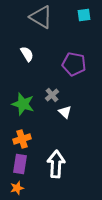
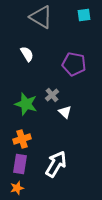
green star: moved 3 px right
white arrow: rotated 28 degrees clockwise
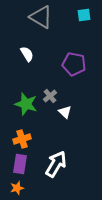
gray cross: moved 2 px left, 1 px down
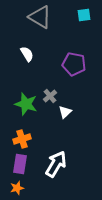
gray triangle: moved 1 px left
white triangle: rotated 32 degrees clockwise
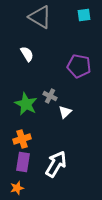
purple pentagon: moved 5 px right, 2 px down
gray cross: rotated 24 degrees counterclockwise
green star: rotated 10 degrees clockwise
purple rectangle: moved 3 px right, 2 px up
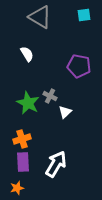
green star: moved 2 px right, 1 px up
purple rectangle: rotated 12 degrees counterclockwise
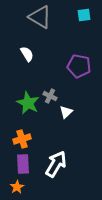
white triangle: moved 1 px right
purple rectangle: moved 2 px down
orange star: moved 1 px up; rotated 16 degrees counterclockwise
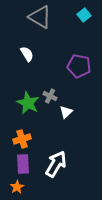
cyan square: rotated 32 degrees counterclockwise
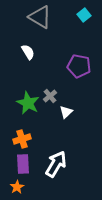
white semicircle: moved 1 px right, 2 px up
gray cross: rotated 24 degrees clockwise
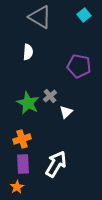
white semicircle: rotated 35 degrees clockwise
